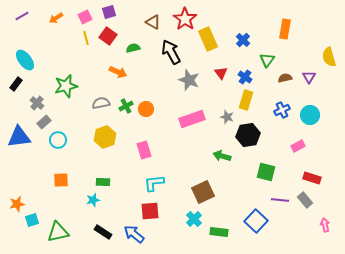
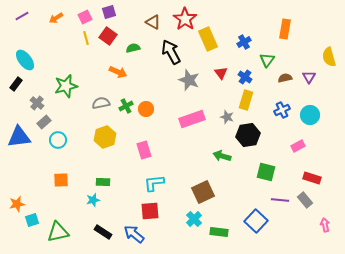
blue cross at (243, 40): moved 1 px right, 2 px down; rotated 16 degrees clockwise
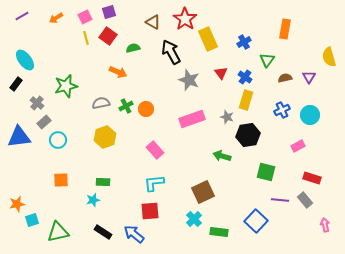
pink rectangle at (144, 150): moved 11 px right; rotated 24 degrees counterclockwise
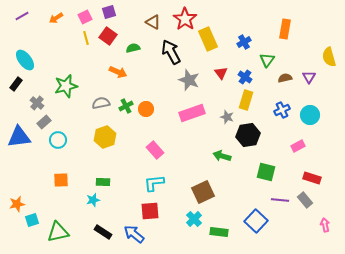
pink rectangle at (192, 119): moved 6 px up
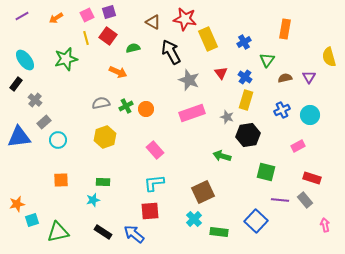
pink square at (85, 17): moved 2 px right, 2 px up
red star at (185, 19): rotated 25 degrees counterclockwise
green star at (66, 86): moved 27 px up
gray cross at (37, 103): moved 2 px left, 3 px up
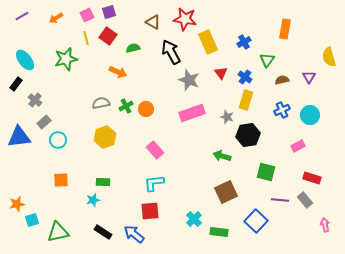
yellow rectangle at (208, 39): moved 3 px down
brown semicircle at (285, 78): moved 3 px left, 2 px down
brown square at (203, 192): moved 23 px right
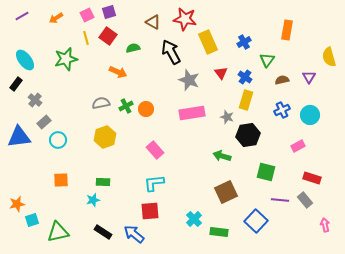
orange rectangle at (285, 29): moved 2 px right, 1 px down
pink rectangle at (192, 113): rotated 10 degrees clockwise
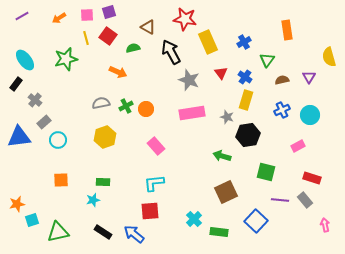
pink square at (87, 15): rotated 24 degrees clockwise
orange arrow at (56, 18): moved 3 px right
brown triangle at (153, 22): moved 5 px left, 5 px down
orange rectangle at (287, 30): rotated 18 degrees counterclockwise
pink rectangle at (155, 150): moved 1 px right, 4 px up
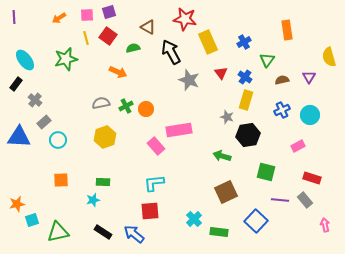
purple line at (22, 16): moved 8 px left, 1 px down; rotated 64 degrees counterclockwise
pink rectangle at (192, 113): moved 13 px left, 17 px down
blue triangle at (19, 137): rotated 10 degrees clockwise
